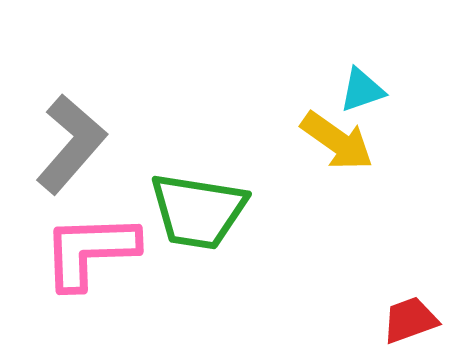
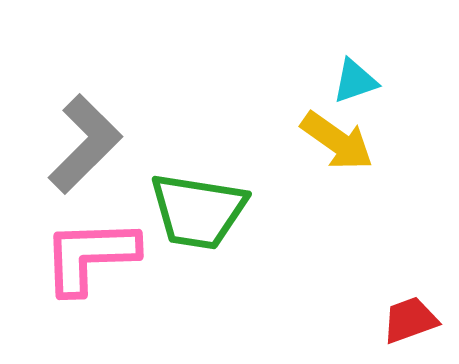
cyan triangle: moved 7 px left, 9 px up
gray L-shape: moved 14 px right; rotated 4 degrees clockwise
pink L-shape: moved 5 px down
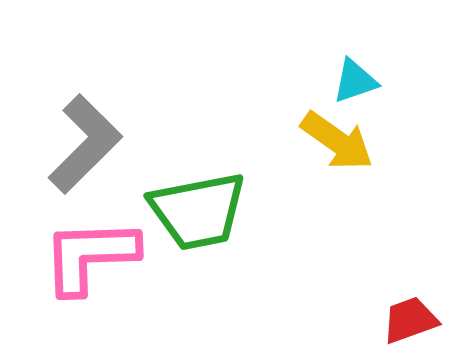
green trapezoid: rotated 20 degrees counterclockwise
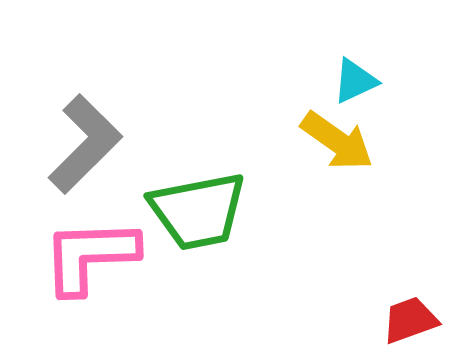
cyan triangle: rotated 6 degrees counterclockwise
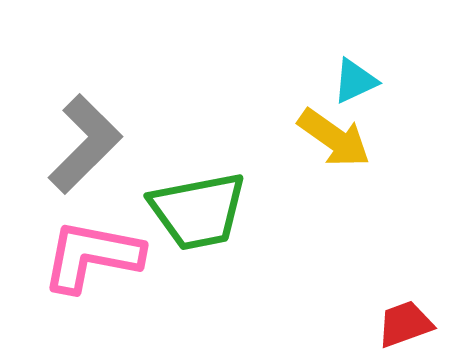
yellow arrow: moved 3 px left, 3 px up
pink L-shape: moved 2 px right; rotated 13 degrees clockwise
red trapezoid: moved 5 px left, 4 px down
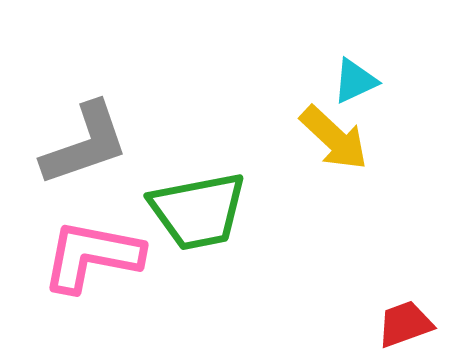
yellow arrow: rotated 8 degrees clockwise
gray L-shape: rotated 26 degrees clockwise
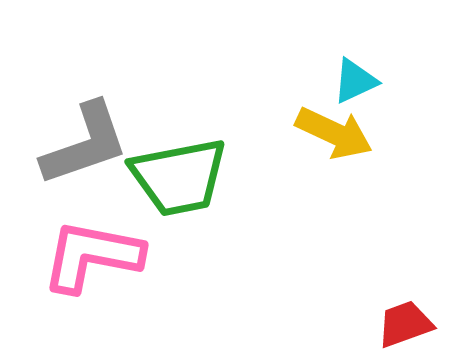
yellow arrow: moved 5 px up; rotated 18 degrees counterclockwise
green trapezoid: moved 19 px left, 34 px up
